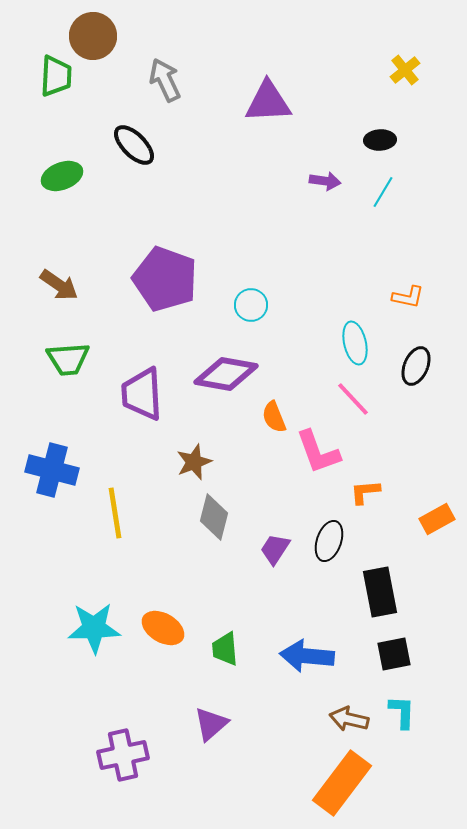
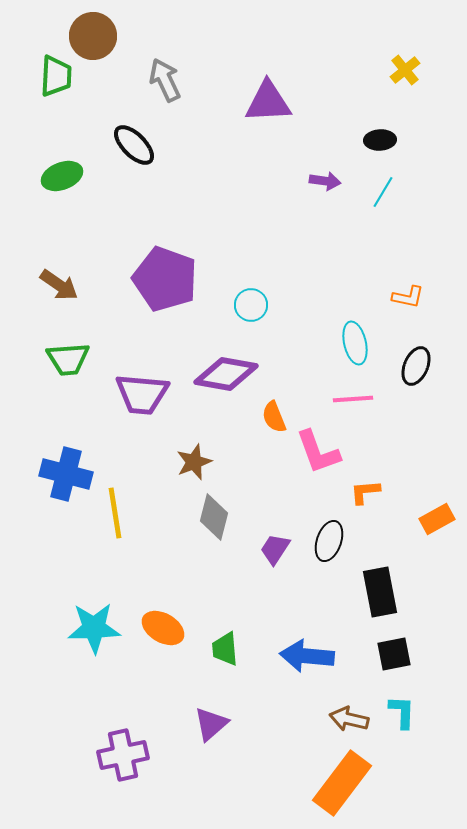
purple trapezoid at (142, 394): rotated 82 degrees counterclockwise
pink line at (353, 399): rotated 51 degrees counterclockwise
blue cross at (52, 470): moved 14 px right, 4 px down
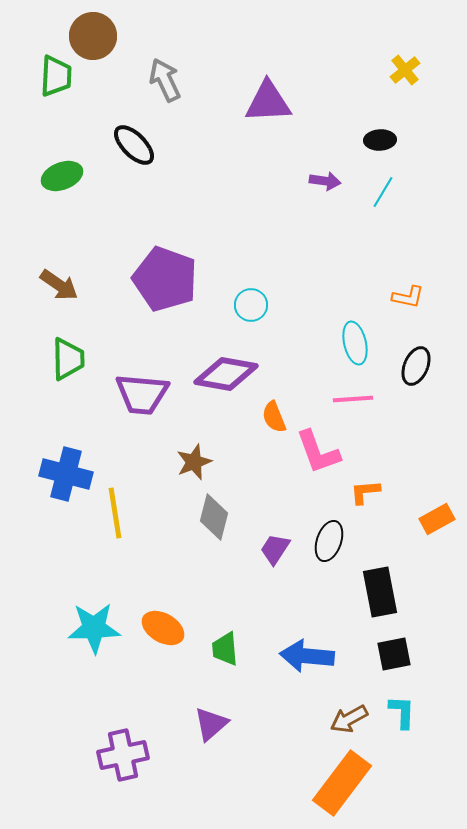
green trapezoid at (68, 359): rotated 87 degrees counterclockwise
brown arrow at (349, 719): rotated 42 degrees counterclockwise
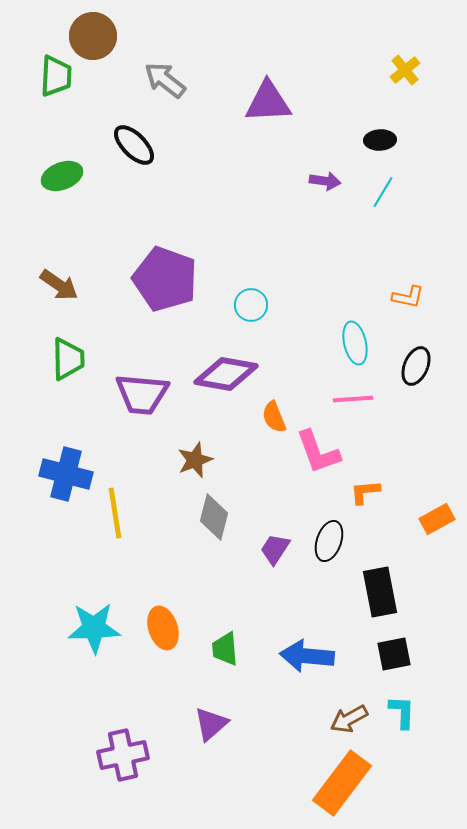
gray arrow at (165, 80): rotated 27 degrees counterclockwise
brown star at (194, 462): moved 1 px right, 2 px up
orange ellipse at (163, 628): rotated 42 degrees clockwise
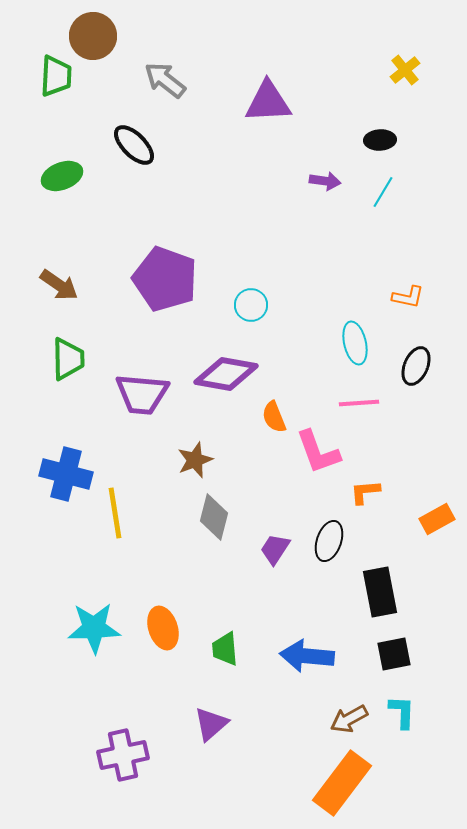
pink line at (353, 399): moved 6 px right, 4 px down
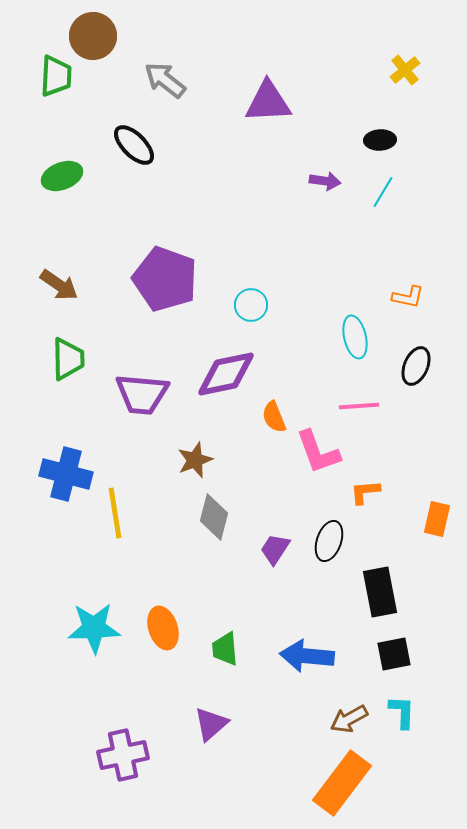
cyan ellipse at (355, 343): moved 6 px up
purple diamond at (226, 374): rotated 22 degrees counterclockwise
pink line at (359, 403): moved 3 px down
orange rectangle at (437, 519): rotated 48 degrees counterclockwise
